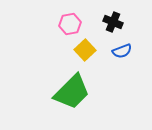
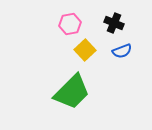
black cross: moved 1 px right, 1 px down
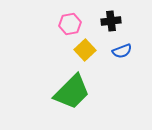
black cross: moved 3 px left, 2 px up; rotated 30 degrees counterclockwise
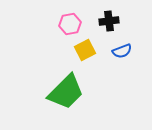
black cross: moved 2 px left
yellow square: rotated 15 degrees clockwise
green trapezoid: moved 6 px left
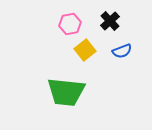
black cross: moved 1 px right; rotated 36 degrees counterclockwise
yellow square: rotated 10 degrees counterclockwise
green trapezoid: rotated 51 degrees clockwise
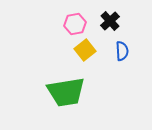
pink hexagon: moved 5 px right
blue semicircle: rotated 72 degrees counterclockwise
green trapezoid: rotated 15 degrees counterclockwise
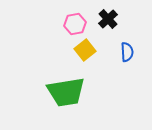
black cross: moved 2 px left, 2 px up
blue semicircle: moved 5 px right, 1 px down
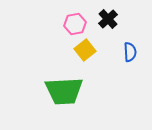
blue semicircle: moved 3 px right
green trapezoid: moved 2 px left, 1 px up; rotated 6 degrees clockwise
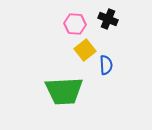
black cross: rotated 24 degrees counterclockwise
pink hexagon: rotated 15 degrees clockwise
blue semicircle: moved 24 px left, 13 px down
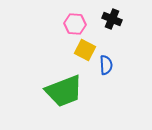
black cross: moved 4 px right
yellow square: rotated 25 degrees counterclockwise
green trapezoid: rotated 18 degrees counterclockwise
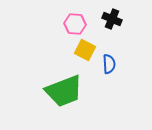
blue semicircle: moved 3 px right, 1 px up
